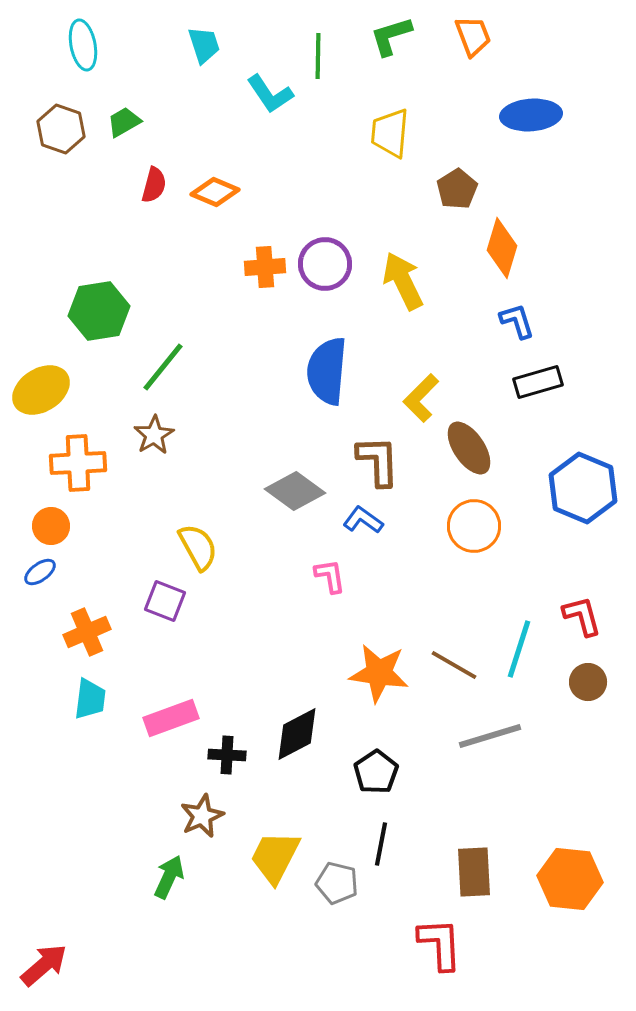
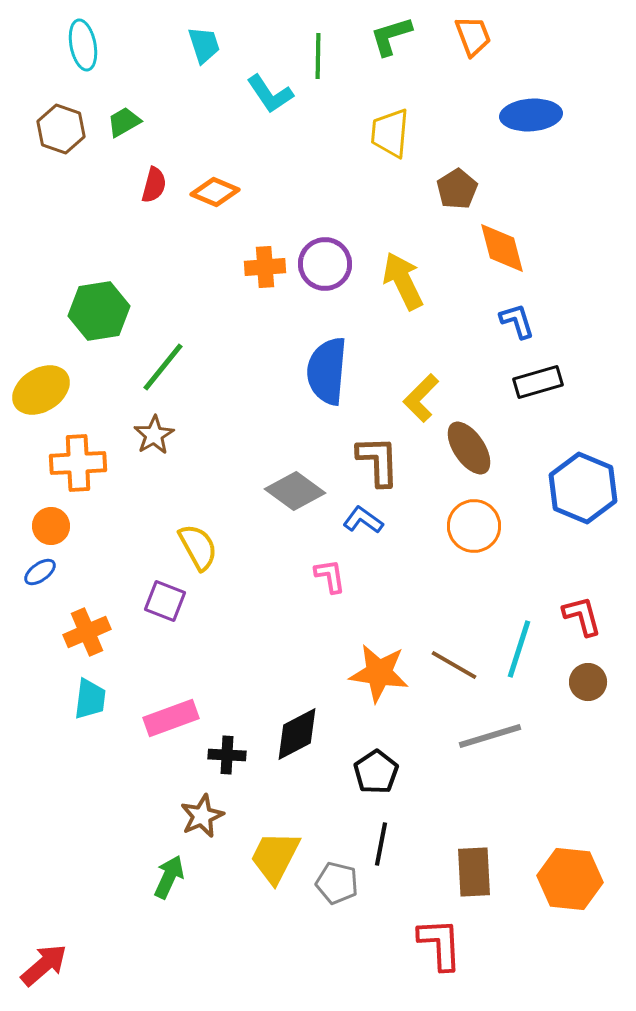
orange diamond at (502, 248): rotated 32 degrees counterclockwise
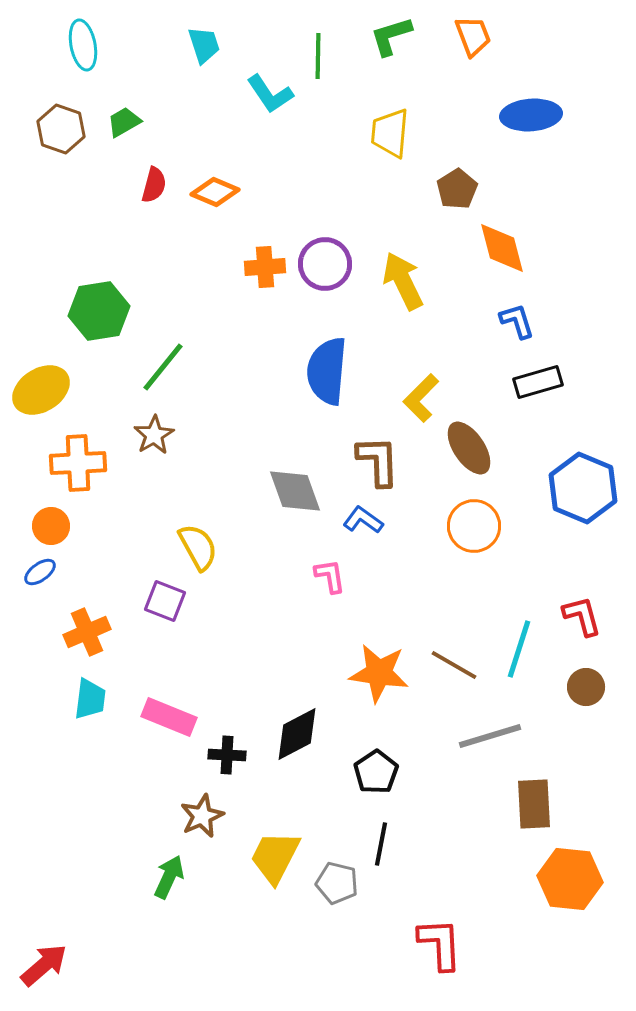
gray diamond at (295, 491): rotated 34 degrees clockwise
brown circle at (588, 682): moved 2 px left, 5 px down
pink rectangle at (171, 718): moved 2 px left, 1 px up; rotated 42 degrees clockwise
brown rectangle at (474, 872): moved 60 px right, 68 px up
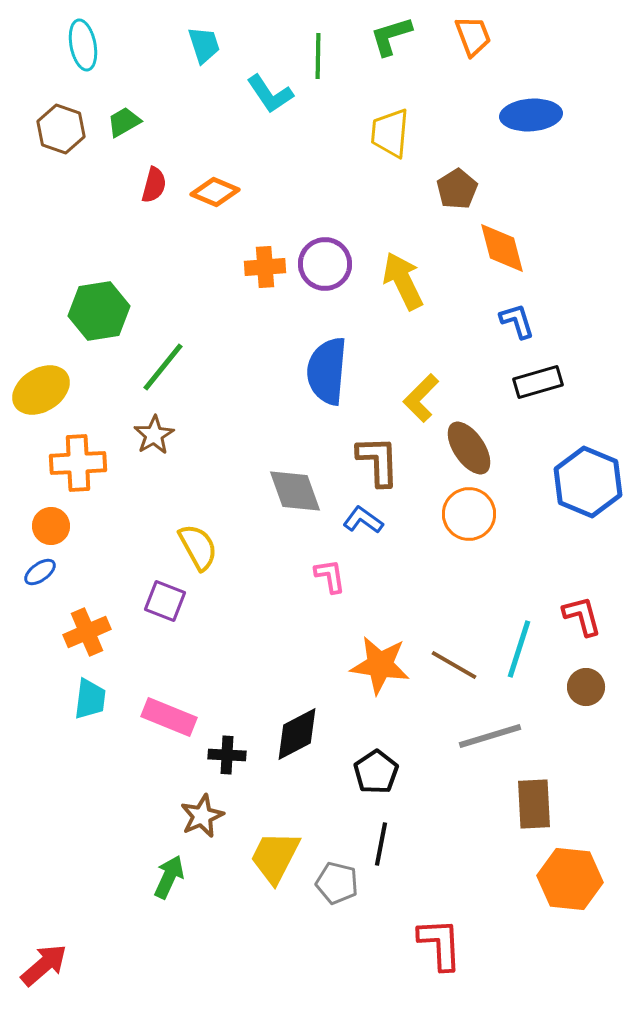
blue hexagon at (583, 488): moved 5 px right, 6 px up
orange circle at (474, 526): moved 5 px left, 12 px up
orange star at (379, 673): moved 1 px right, 8 px up
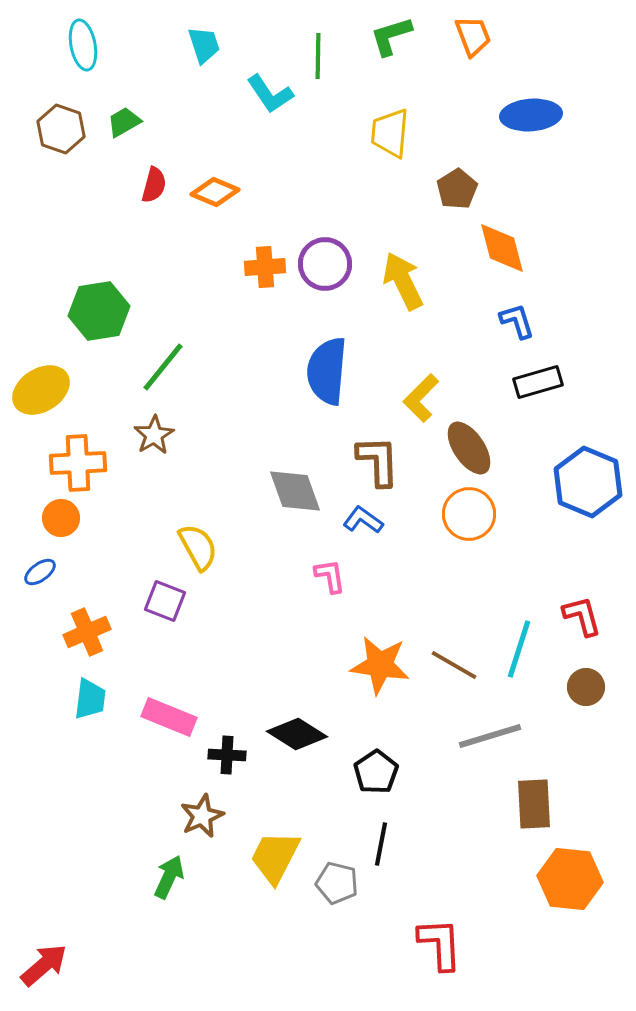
orange circle at (51, 526): moved 10 px right, 8 px up
black diamond at (297, 734): rotated 60 degrees clockwise
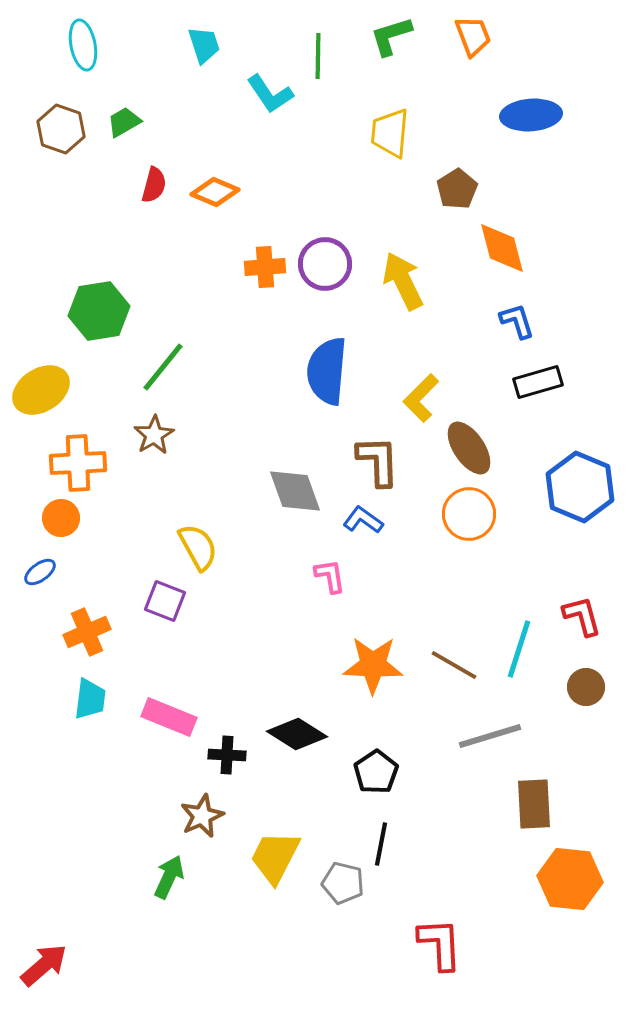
blue hexagon at (588, 482): moved 8 px left, 5 px down
orange star at (380, 665): moved 7 px left; rotated 6 degrees counterclockwise
gray pentagon at (337, 883): moved 6 px right
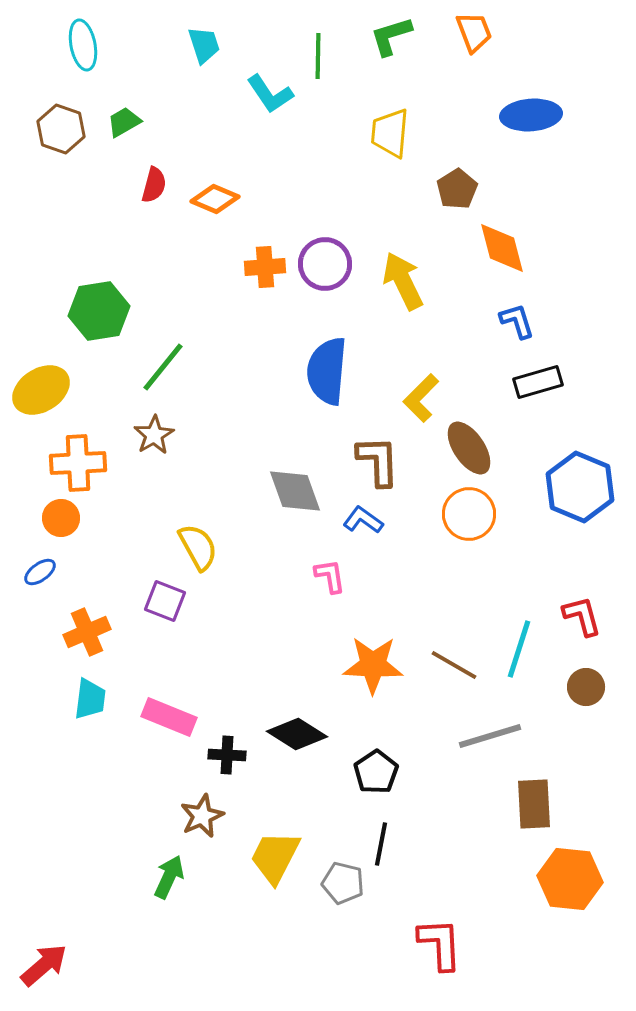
orange trapezoid at (473, 36): moved 1 px right, 4 px up
orange diamond at (215, 192): moved 7 px down
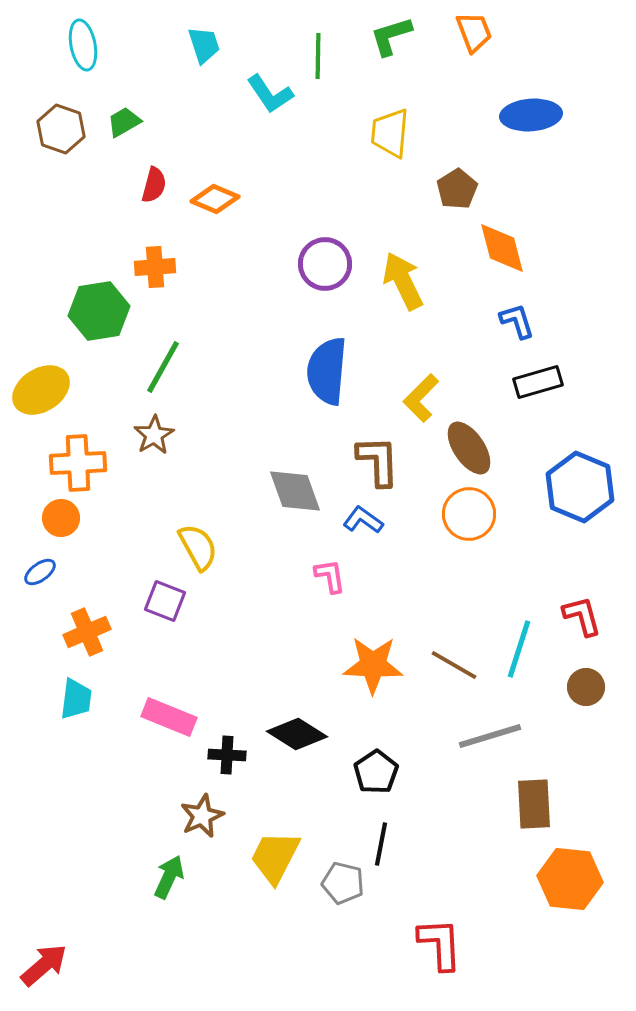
orange cross at (265, 267): moved 110 px left
green line at (163, 367): rotated 10 degrees counterclockwise
cyan trapezoid at (90, 699): moved 14 px left
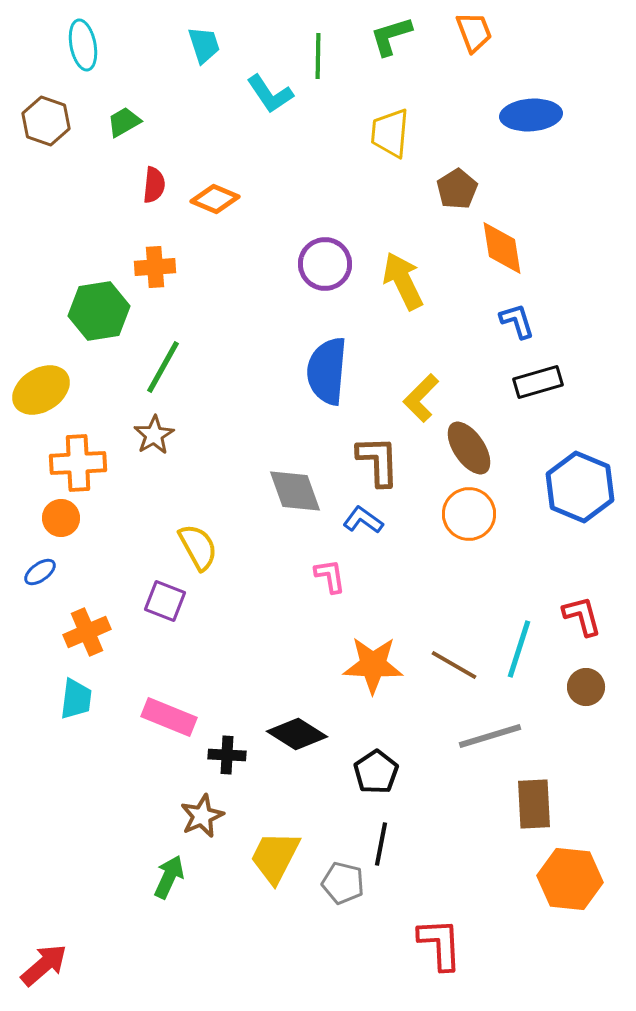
brown hexagon at (61, 129): moved 15 px left, 8 px up
red semicircle at (154, 185): rotated 9 degrees counterclockwise
orange diamond at (502, 248): rotated 6 degrees clockwise
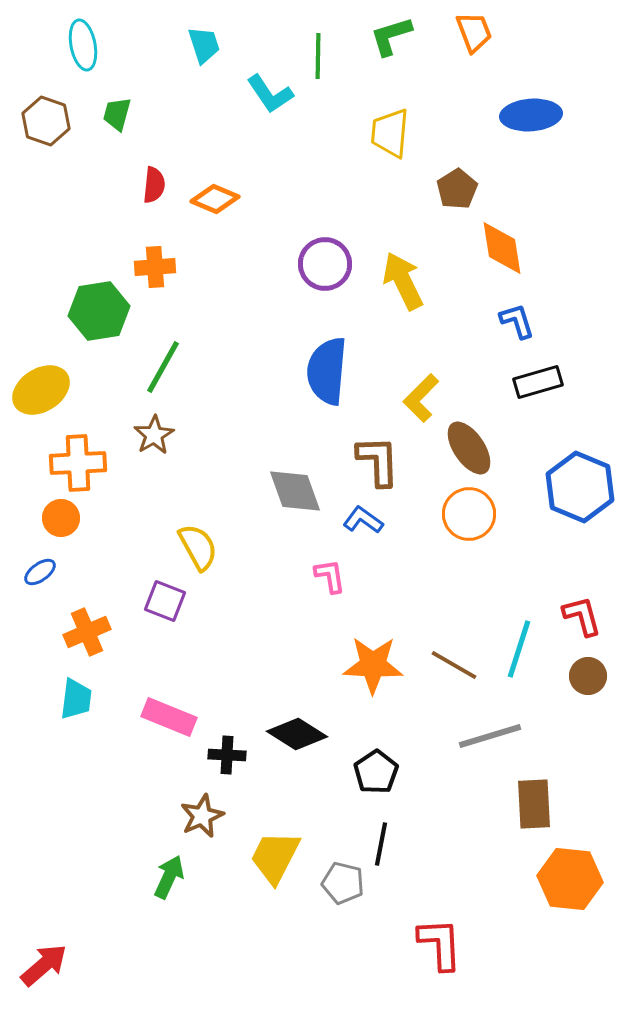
green trapezoid at (124, 122): moved 7 px left, 8 px up; rotated 45 degrees counterclockwise
brown circle at (586, 687): moved 2 px right, 11 px up
